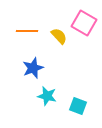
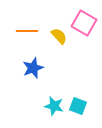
cyan star: moved 7 px right, 10 px down
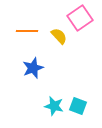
pink square: moved 4 px left, 5 px up; rotated 25 degrees clockwise
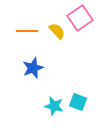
yellow semicircle: moved 2 px left, 5 px up
cyan square: moved 4 px up
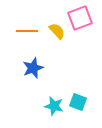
pink square: rotated 15 degrees clockwise
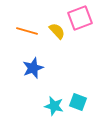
orange line: rotated 15 degrees clockwise
